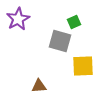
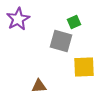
gray square: moved 1 px right
yellow square: moved 1 px right, 1 px down
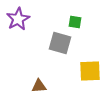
green square: moved 1 px right; rotated 32 degrees clockwise
gray square: moved 1 px left, 2 px down
yellow square: moved 6 px right, 4 px down
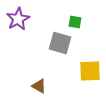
brown triangle: rotated 35 degrees clockwise
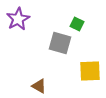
green square: moved 2 px right, 2 px down; rotated 16 degrees clockwise
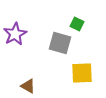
purple star: moved 3 px left, 15 px down
yellow square: moved 8 px left, 2 px down
brown triangle: moved 11 px left
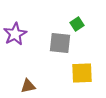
green square: rotated 32 degrees clockwise
gray square: rotated 10 degrees counterclockwise
brown triangle: rotated 42 degrees counterclockwise
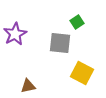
green square: moved 2 px up
yellow square: rotated 30 degrees clockwise
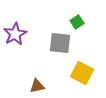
brown triangle: moved 9 px right
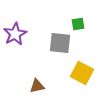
green square: moved 1 px right, 2 px down; rotated 24 degrees clockwise
